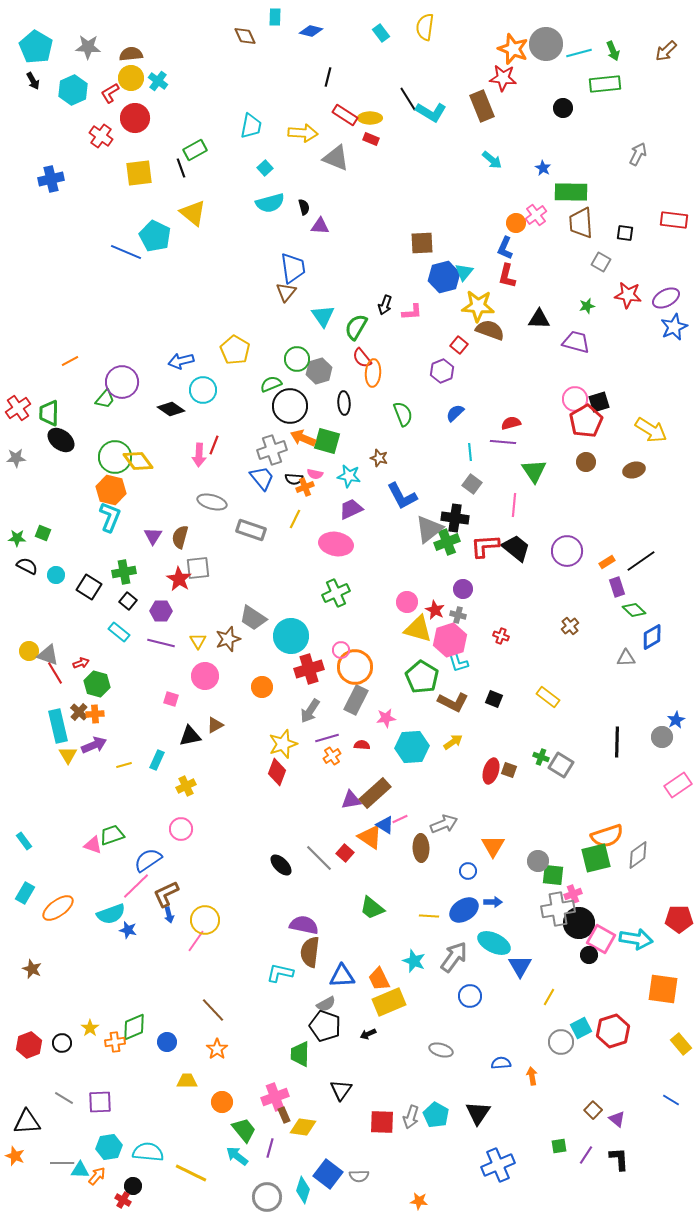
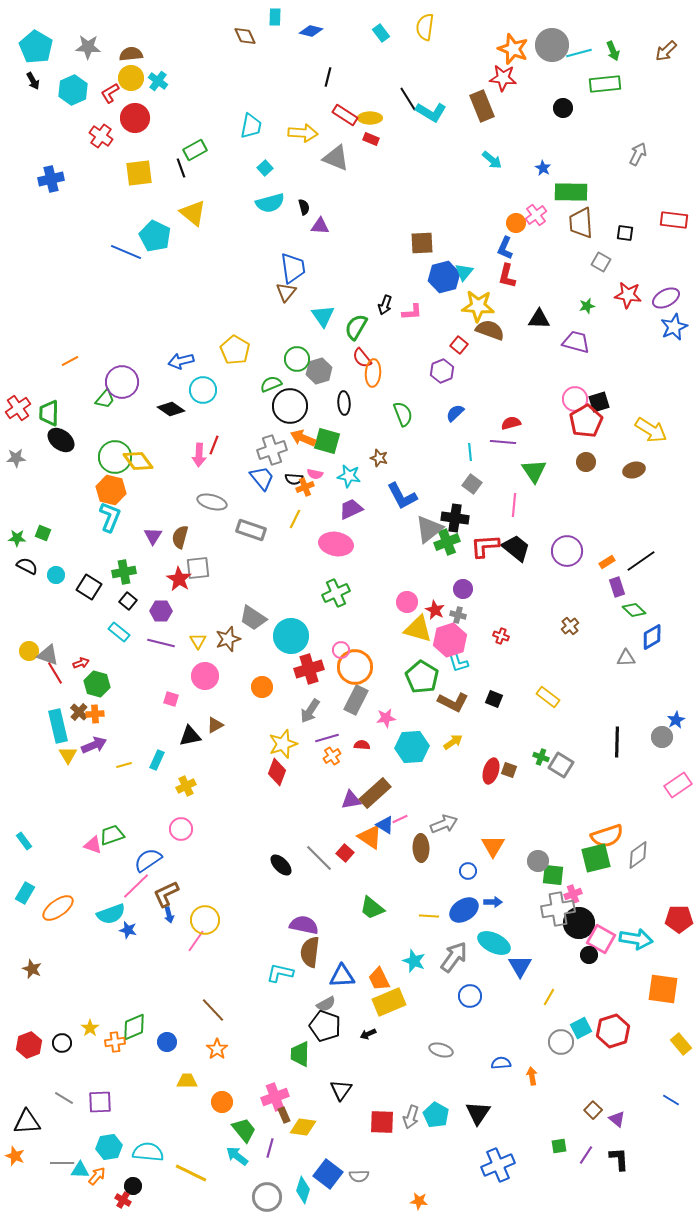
gray circle at (546, 44): moved 6 px right, 1 px down
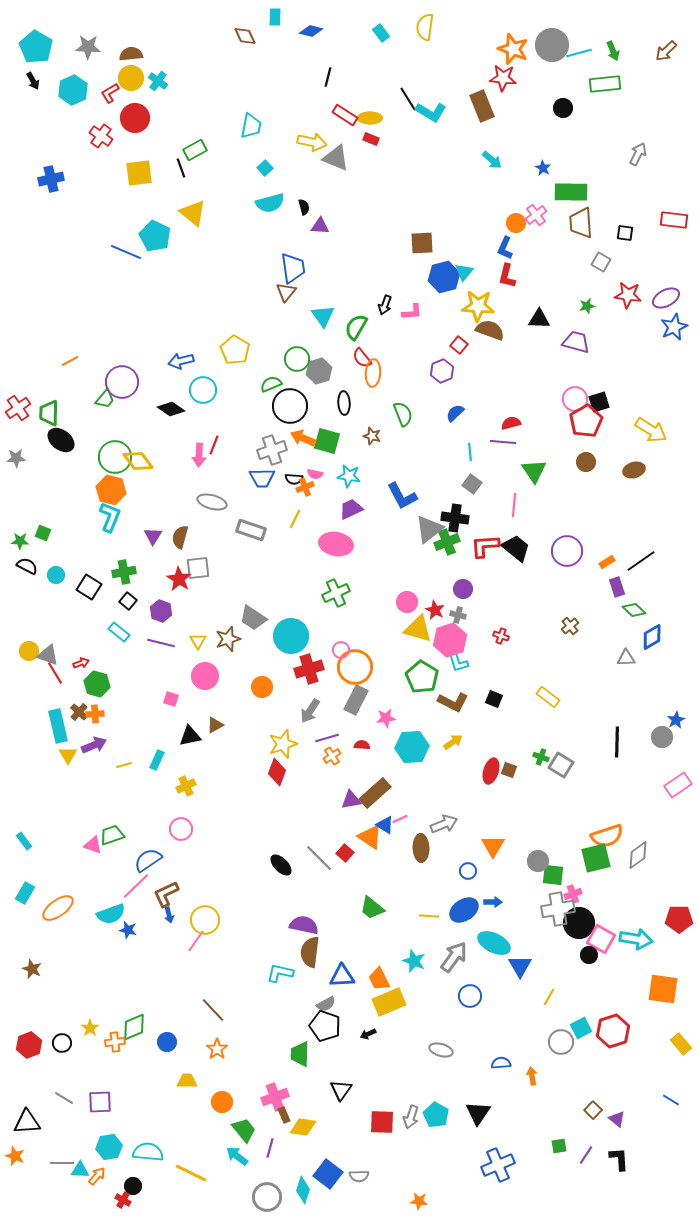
yellow arrow at (303, 133): moved 9 px right, 9 px down; rotated 8 degrees clockwise
brown star at (379, 458): moved 7 px left, 22 px up
blue trapezoid at (262, 478): rotated 128 degrees clockwise
green star at (17, 538): moved 3 px right, 3 px down
purple hexagon at (161, 611): rotated 20 degrees clockwise
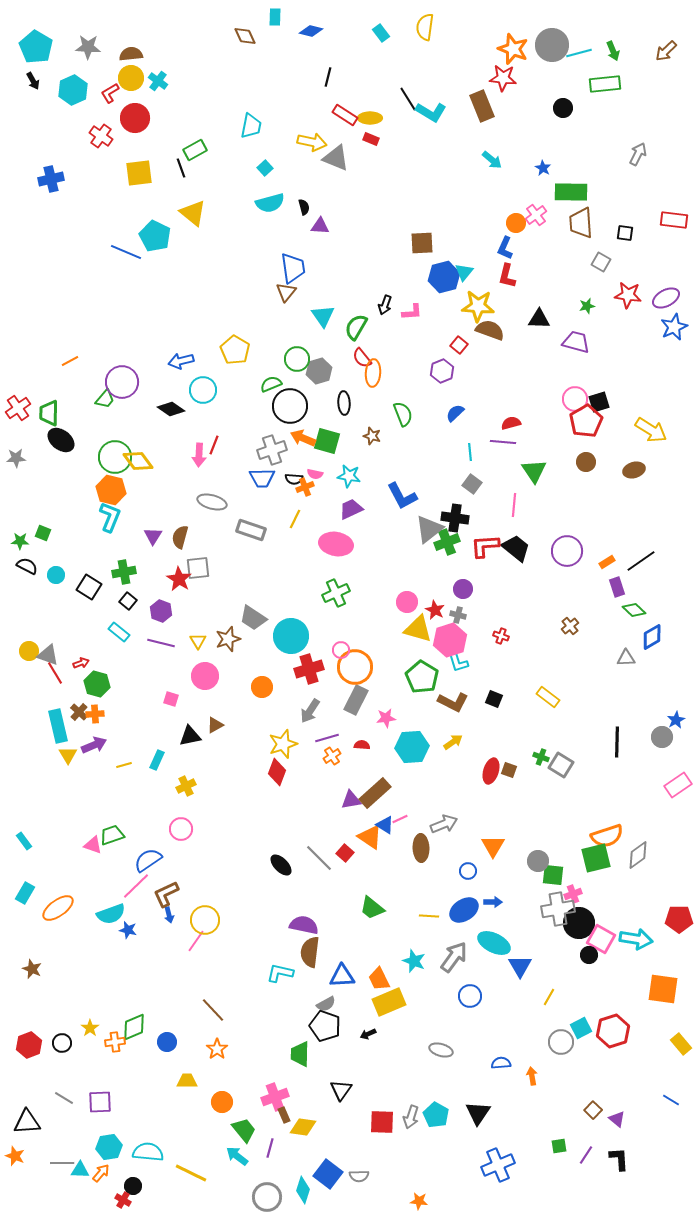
orange arrow at (97, 1176): moved 4 px right, 3 px up
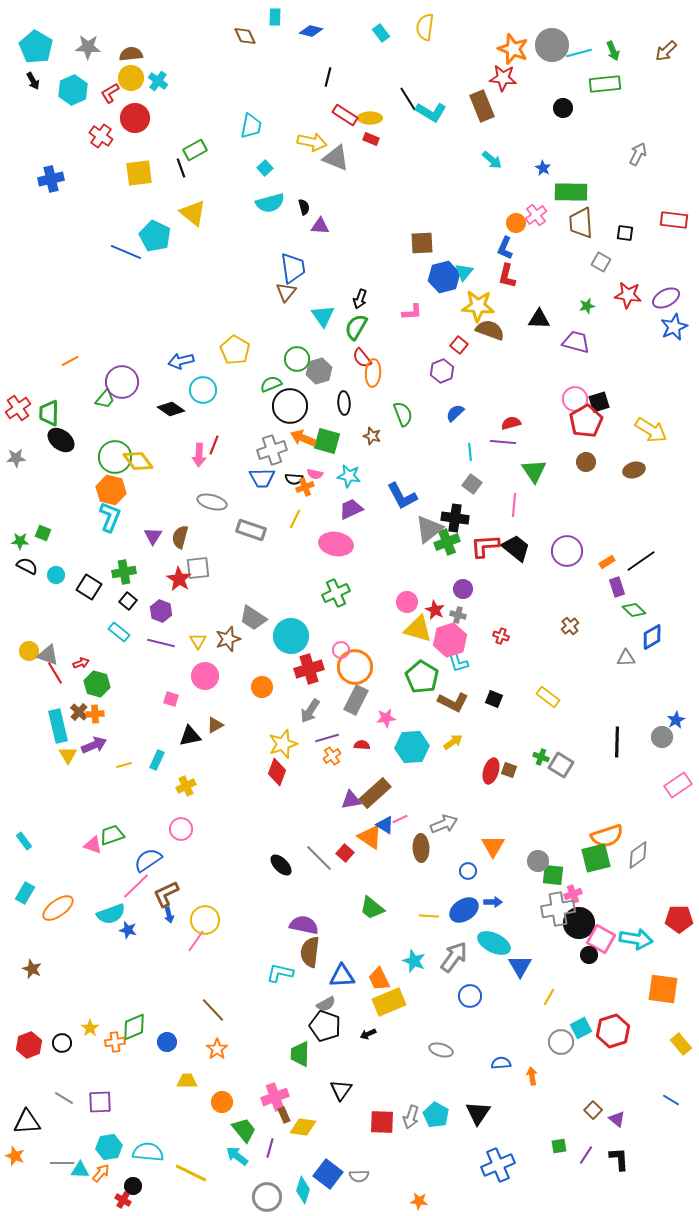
black arrow at (385, 305): moved 25 px left, 6 px up
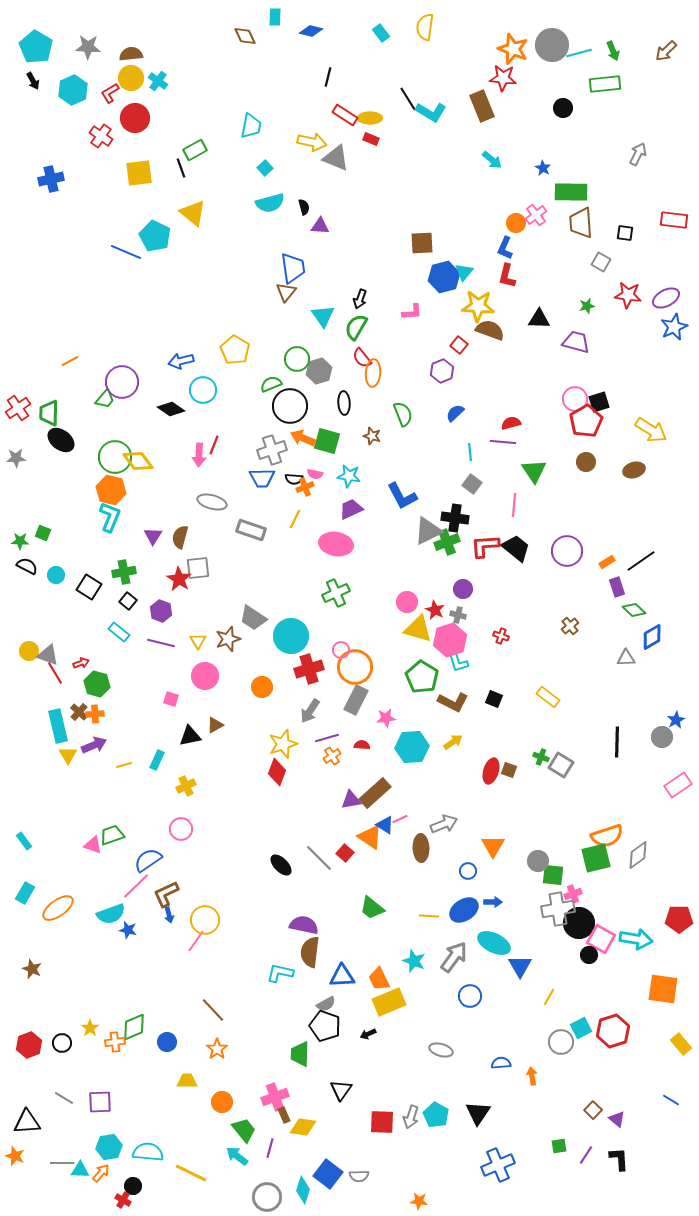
gray triangle at (429, 529): moved 1 px left, 2 px down; rotated 12 degrees clockwise
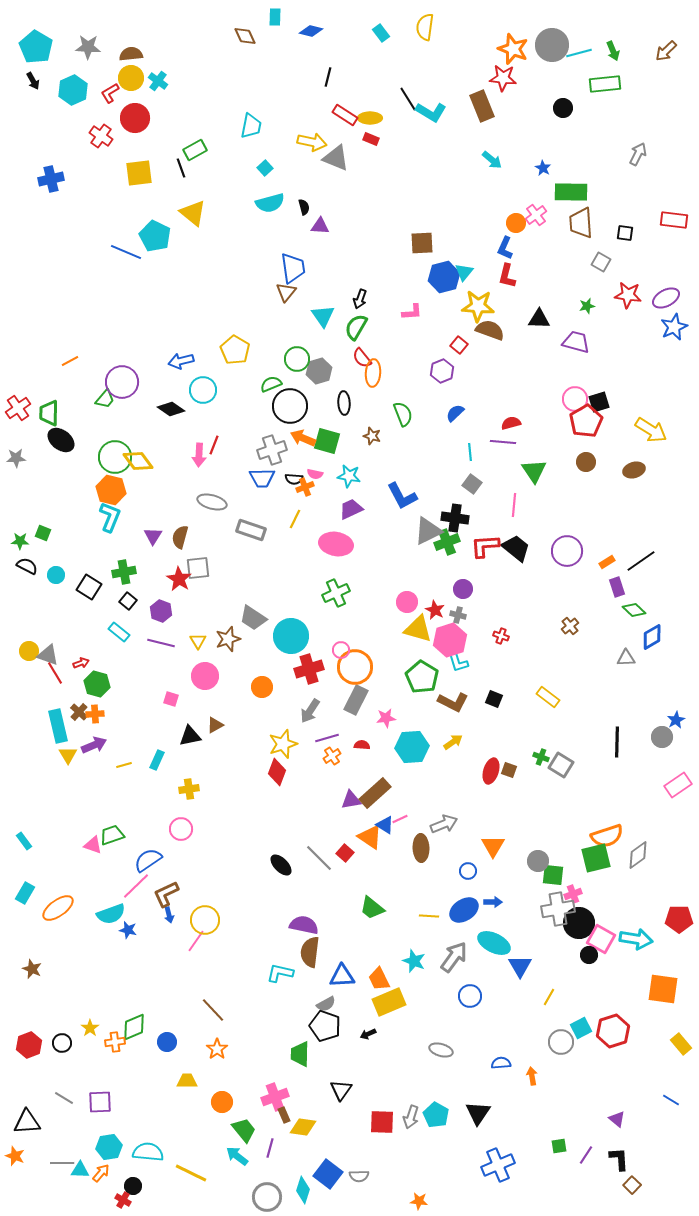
yellow cross at (186, 786): moved 3 px right, 3 px down; rotated 18 degrees clockwise
brown square at (593, 1110): moved 39 px right, 75 px down
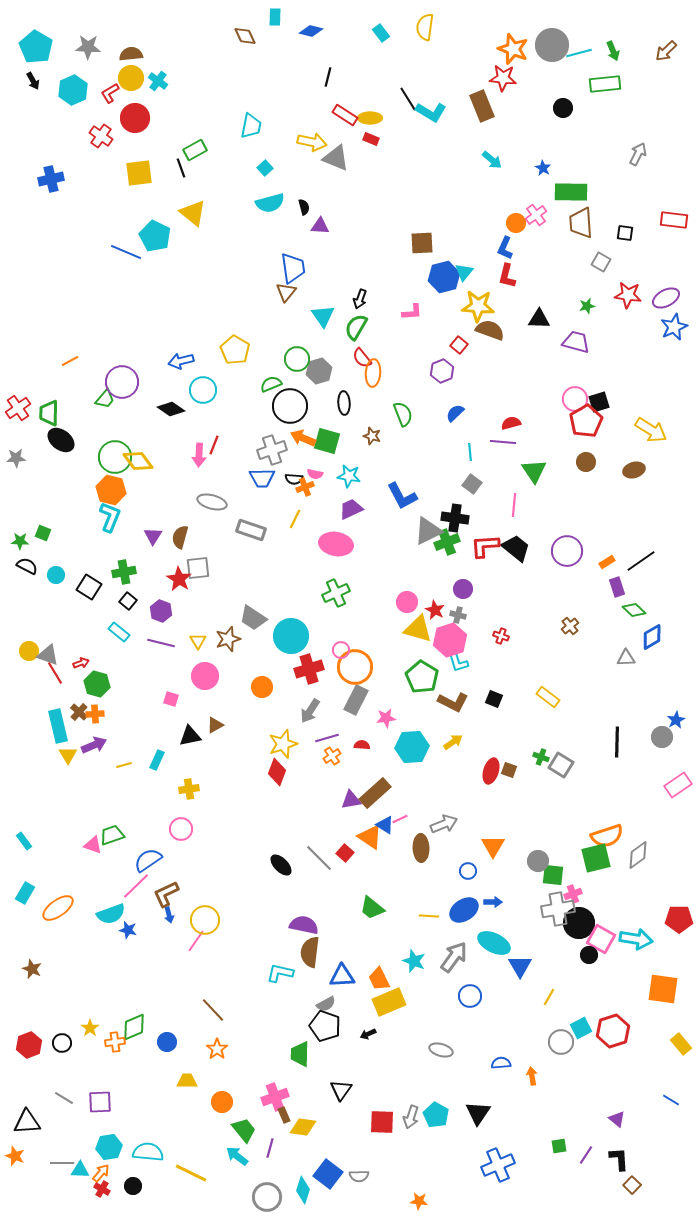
red cross at (123, 1200): moved 21 px left, 11 px up
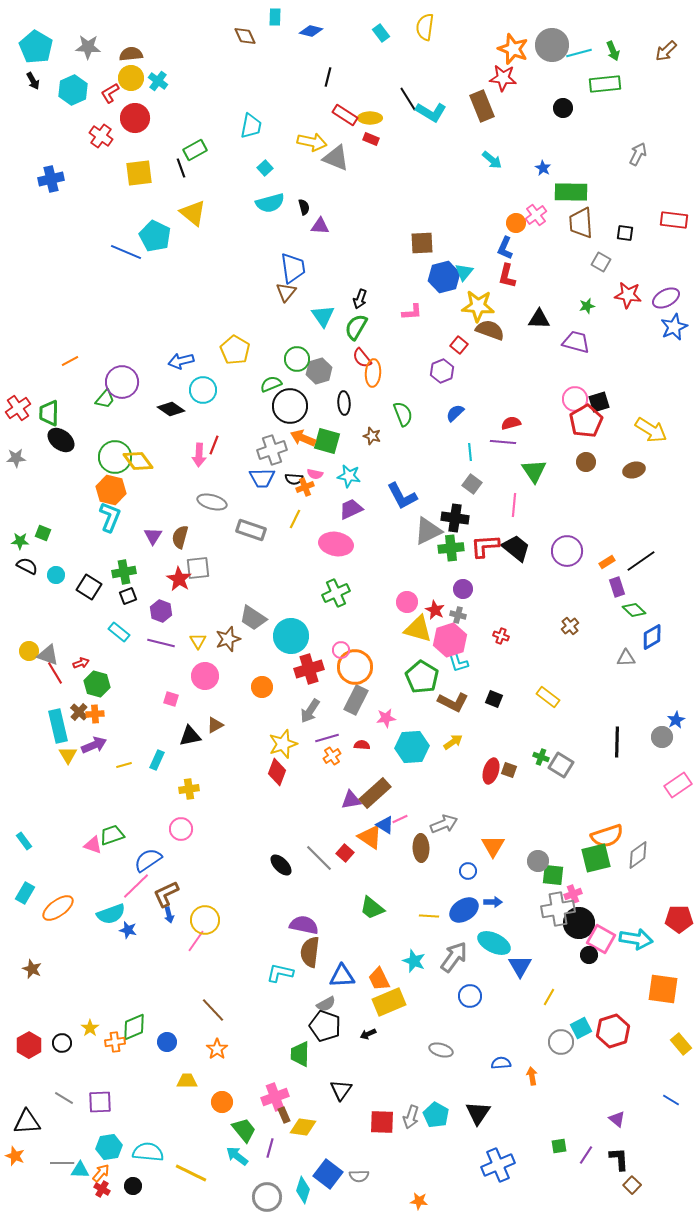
green cross at (447, 542): moved 4 px right, 6 px down; rotated 15 degrees clockwise
black square at (128, 601): moved 5 px up; rotated 30 degrees clockwise
red hexagon at (29, 1045): rotated 10 degrees counterclockwise
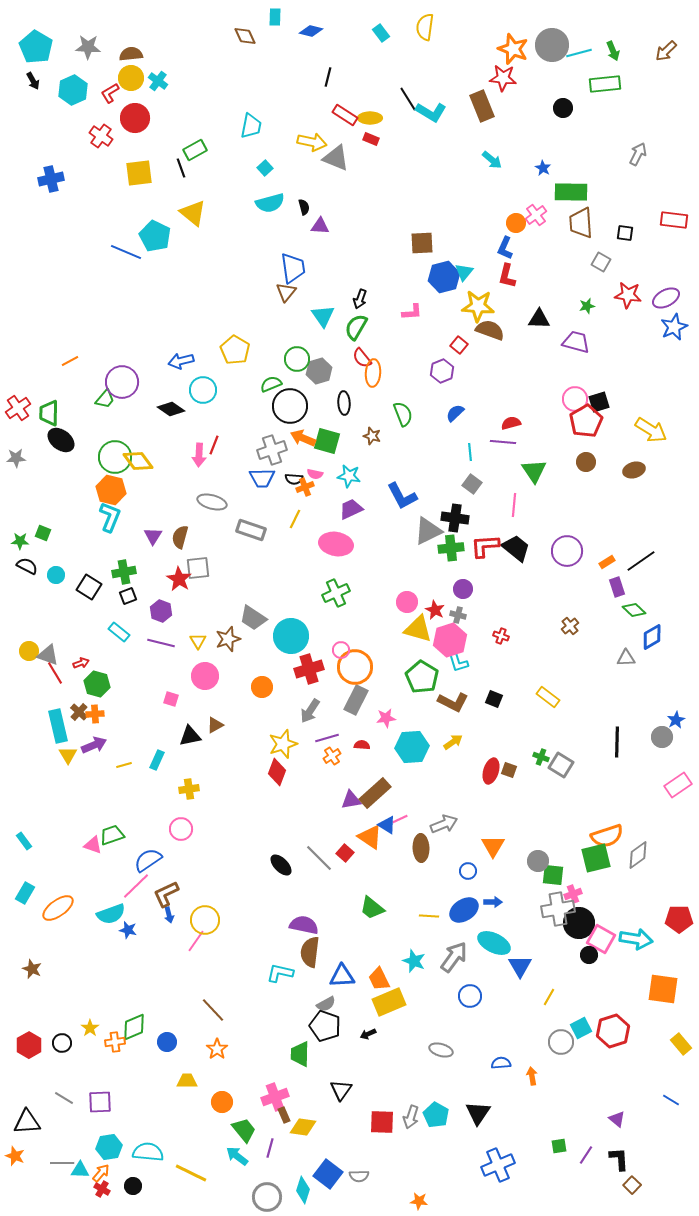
blue triangle at (385, 825): moved 2 px right
